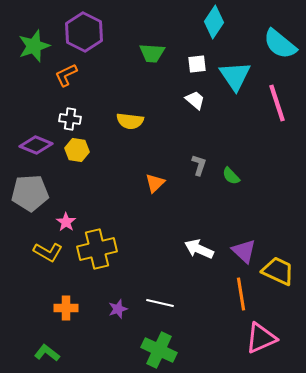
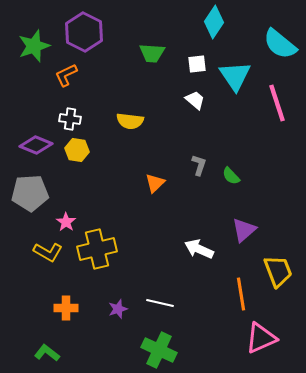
purple triangle: moved 21 px up; rotated 36 degrees clockwise
yellow trapezoid: rotated 44 degrees clockwise
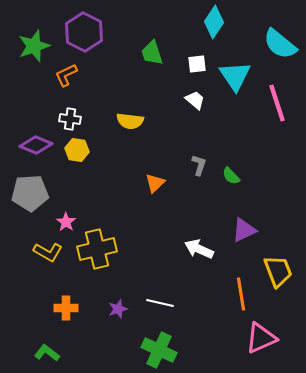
green trapezoid: rotated 68 degrees clockwise
purple triangle: rotated 16 degrees clockwise
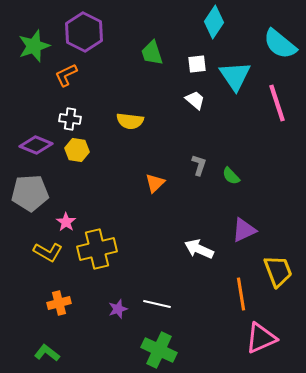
white line: moved 3 px left, 1 px down
orange cross: moved 7 px left, 5 px up; rotated 15 degrees counterclockwise
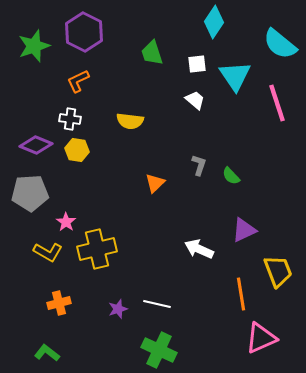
orange L-shape: moved 12 px right, 6 px down
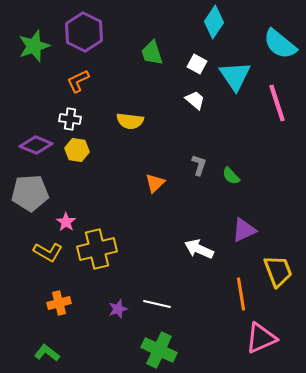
white square: rotated 36 degrees clockwise
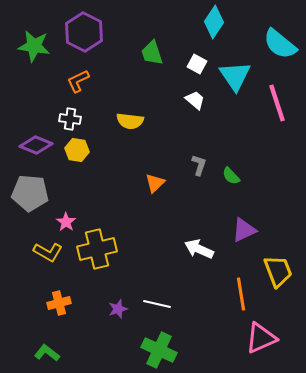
green star: rotated 28 degrees clockwise
gray pentagon: rotated 9 degrees clockwise
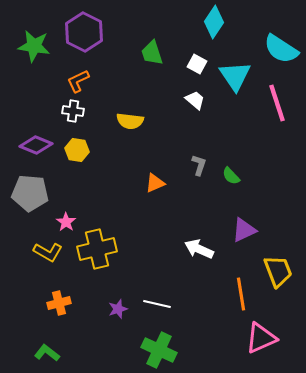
cyan semicircle: moved 1 px right, 5 px down; rotated 6 degrees counterclockwise
white cross: moved 3 px right, 8 px up
orange triangle: rotated 20 degrees clockwise
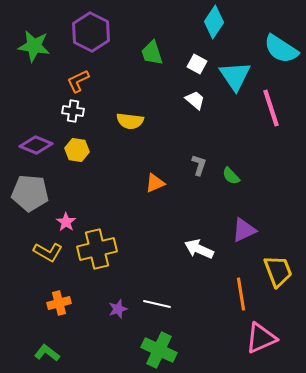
purple hexagon: moved 7 px right
pink line: moved 6 px left, 5 px down
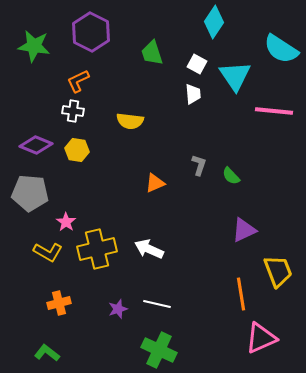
white trapezoid: moved 2 px left, 6 px up; rotated 45 degrees clockwise
pink line: moved 3 px right, 3 px down; rotated 66 degrees counterclockwise
white arrow: moved 50 px left
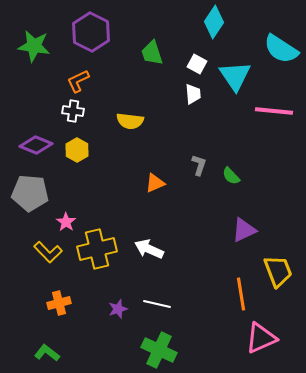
yellow hexagon: rotated 20 degrees clockwise
yellow L-shape: rotated 16 degrees clockwise
